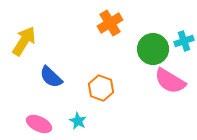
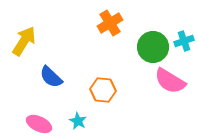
green circle: moved 2 px up
orange hexagon: moved 2 px right, 2 px down; rotated 15 degrees counterclockwise
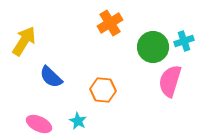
pink semicircle: rotated 76 degrees clockwise
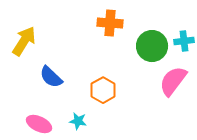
orange cross: rotated 35 degrees clockwise
cyan cross: rotated 12 degrees clockwise
green circle: moved 1 px left, 1 px up
pink semicircle: moved 3 px right; rotated 20 degrees clockwise
orange hexagon: rotated 25 degrees clockwise
cyan star: rotated 18 degrees counterclockwise
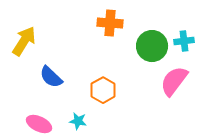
pink semicircle: moved 1 px right
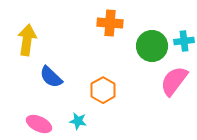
yellow arrow: moved 3 px right, 1 px up; rotated 24 degrees counterclockwise
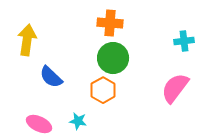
green circle: moved 39 px left, 12 px down
pink semicircle: moved 1 px right, 7 px down
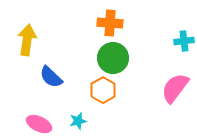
cyan star: rotated 24 degrees counterclockwise
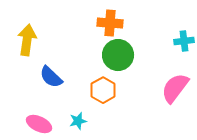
green circle: moved 5 px right, 3 px up
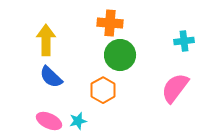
yellow arrow: moved 19 px right; rotated 8 degrees counterclockwise
green circle: moved 2 px right
pink ellipse: moved 10 px right, 3 px up
